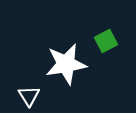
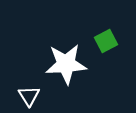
white star: rotated 6 degrees clockwise
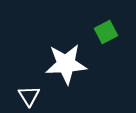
green square: moved 9 px up
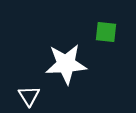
green square: rotated 35 degrees clockwise
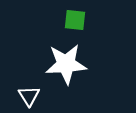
green square: moved 31 px left, 12 px up
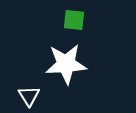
green square: moved 1 px left
